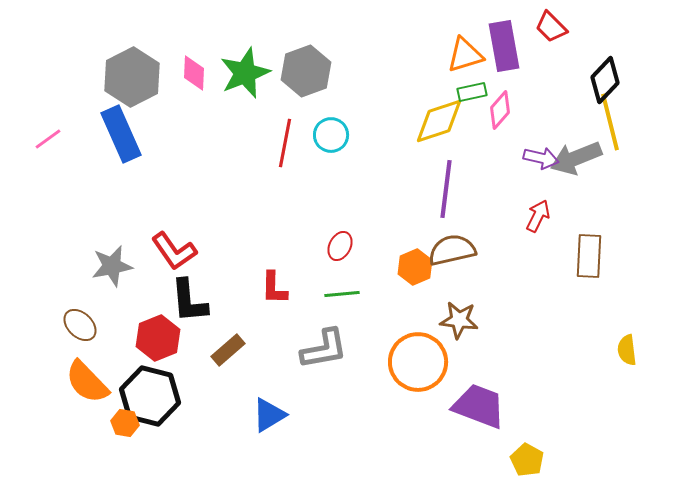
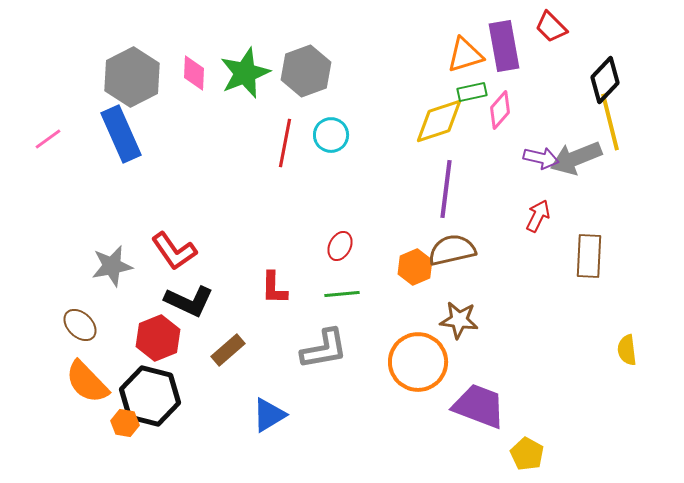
black L-shape at (189, 301): rotated 60 degrees counterclockwise
yellow pentagon at (527, 460): moved 6 px up
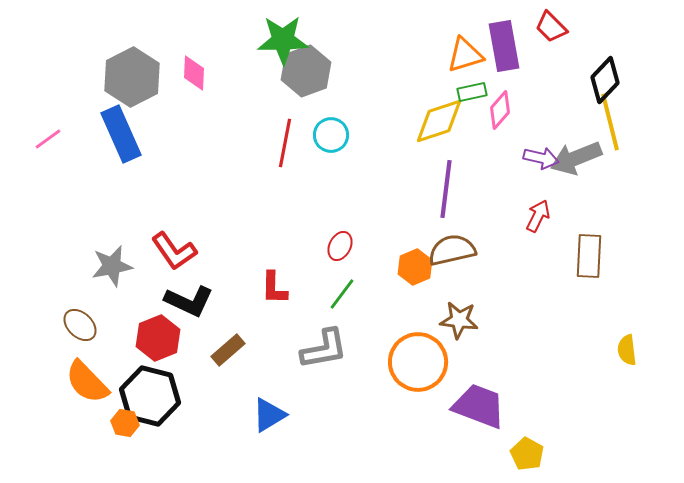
green star at (245, 73): moved 38 px right, 33 px up; rotated 21 degrees clockwise
green line at (342, 294): rotated 48 degrees counterclockwise
